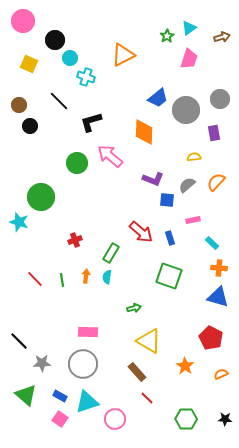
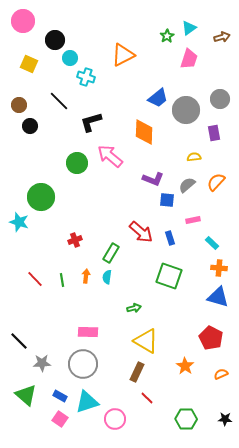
yellow triangle at (149, 341): moved 3 px left
brown rectangle at (137, 372): rotated 66 degrees clockwise
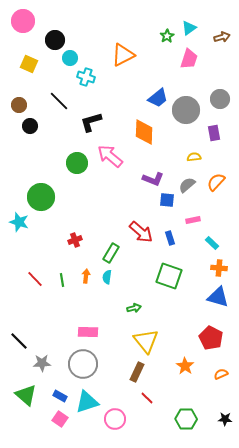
yellow triangle at (146, 341): rotated 20 degrees clockwise
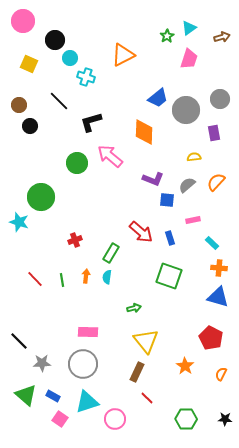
orange semicircle at (221, 374): rotated 40 degrees counterclockwise
blue rectangle at (60, 396): moved 7 px left
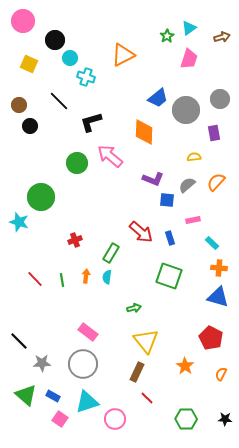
pink rectangle at (88, 332): rotated 36 degrees clockwise
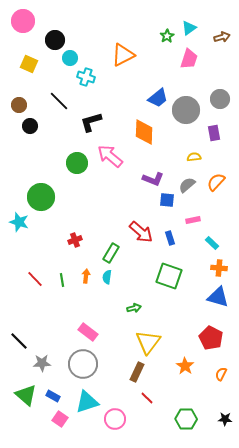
yellow triangle at (146, 341): moved 2 px right, 1 px down; rotated 16 degrees clockwise
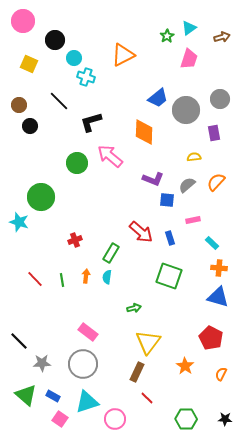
cyan circle at (70, 58): moved 4 px right
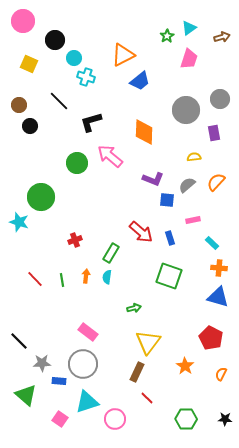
blue trapezoid at (158, 98): moved 18 px left, 17 px up
blue rectangle at (53, 396): moved 6 px right, 15 px up; rotated 24 degrees counterclockwise
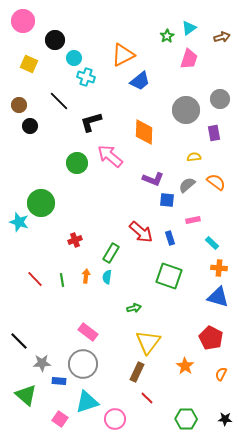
orange semicircle at (216, 182): rotated 84 degrees clockwise
green circle at (41, 197): moved 6 px down
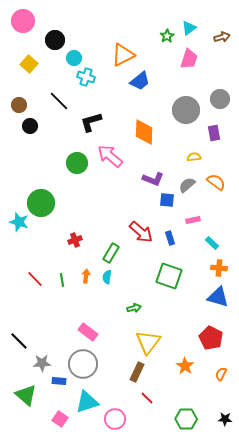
yellow square at (29, 64): rotated 18 degrees clockwise
